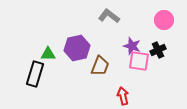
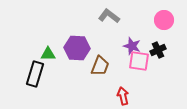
purple hexagon: rotated 15 degrees clockwise
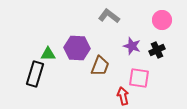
pink circle: moved 2 px left
black cross: moved 1 px left
pink square: moved 17 px down
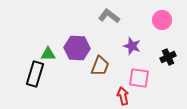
black cross: moved 11 px right, 7 px down
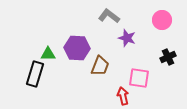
purple star: moved 5 px left, 8 px up
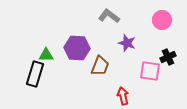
purple star: moved 5 px down
green triangle: moved 2 px left, 1 px down
pink square: moved 11 px right, 7 px up
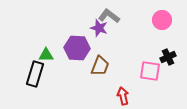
purple star: moved 28 px left, 15 px up
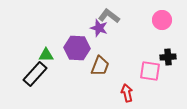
black cross: rotated 21 degrees clockwise
black rectangle: rotated 25 degrees clockwise
red arrow: moved 4 px right, 3 px up
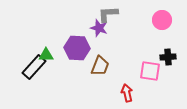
gray L-shape: moved 1 px left, 2 px up; rotated 40 degrees counterclockwise
black rectangle: moved 1 px left, 7 px up
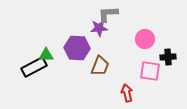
pink circle: moved 17 px left, 19 px down
purple star: rotated 24 degrees counterclockwise
black rectangle: rotated 20 degrees clockwise
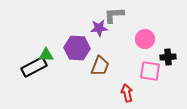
gray L-shape: moved 6 px right, 1 px down
